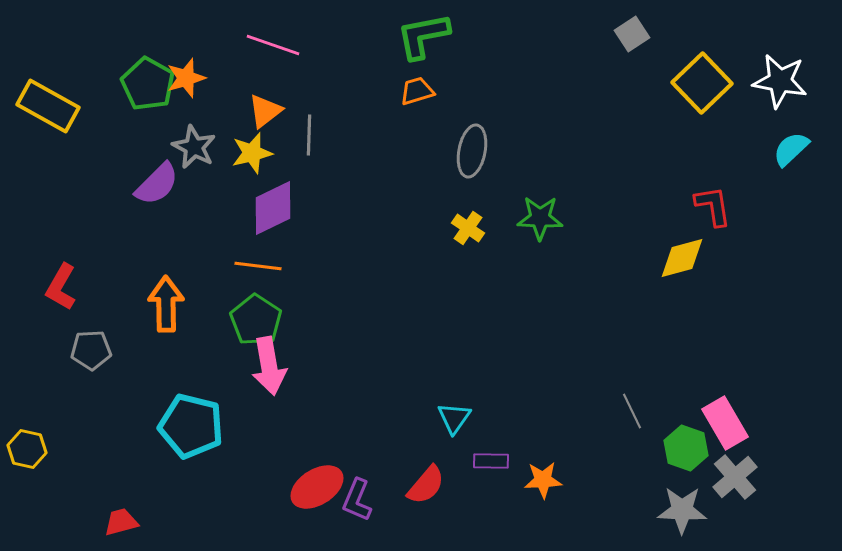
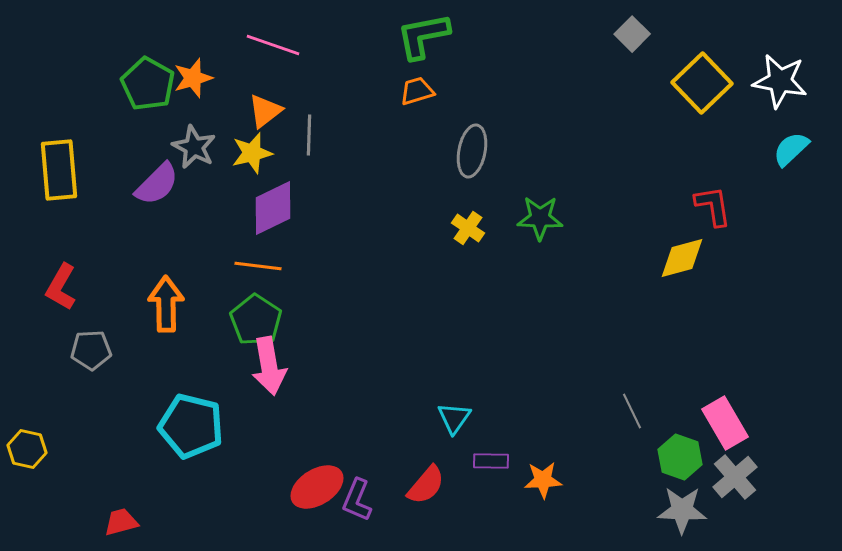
gray square at (632, 34): rotated 12 degrees counterclockwise
orange star at (186, 78): moved 7 px right
yellow rectangle at (48, 106): moved 11 px right, 64 px down; rotated 56 degrees clockwise
green hexagon at (686, 448): moved 6 px left, 9 px down
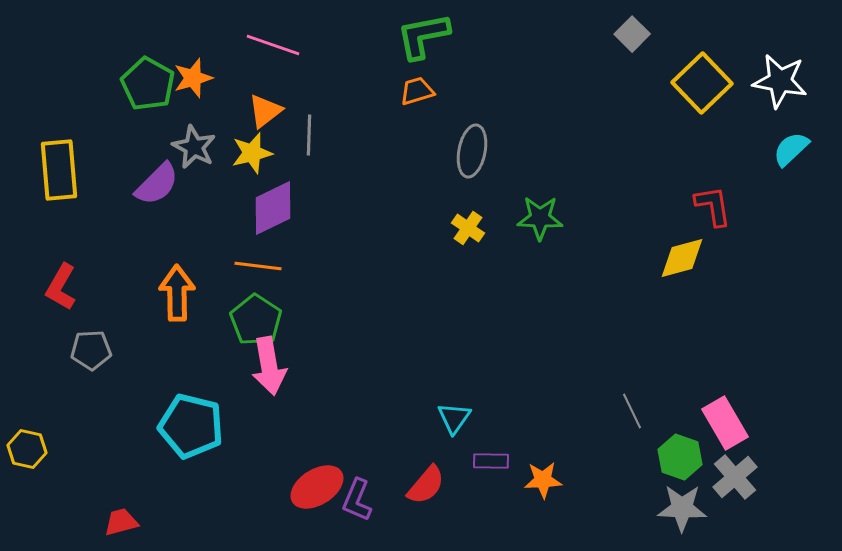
orange arrow at (166, 304): moved 11 px right, 11 px up
gray star at (682, 510): moved 2 px up
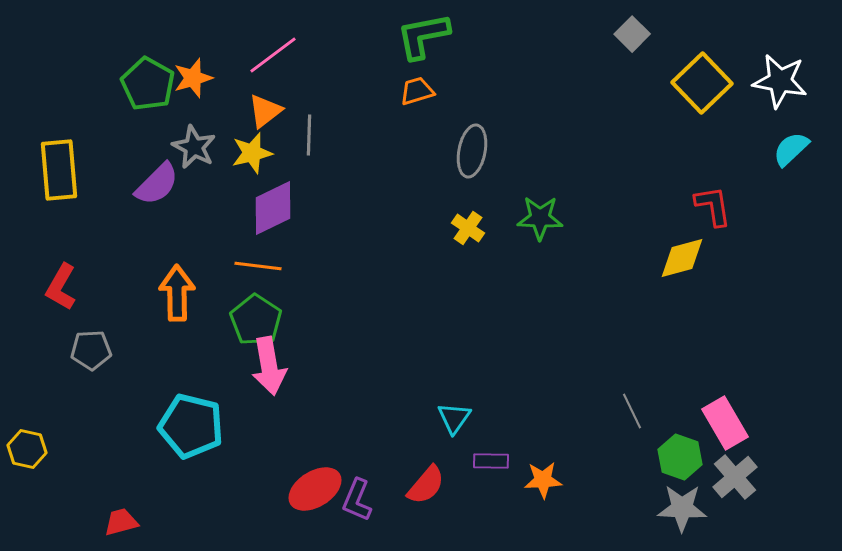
pink line at (273, 45): moved 10 px down; rotated 56 degrees counterclockwise
red ellipse at (317, 487): moved 2 px left, 2 px down
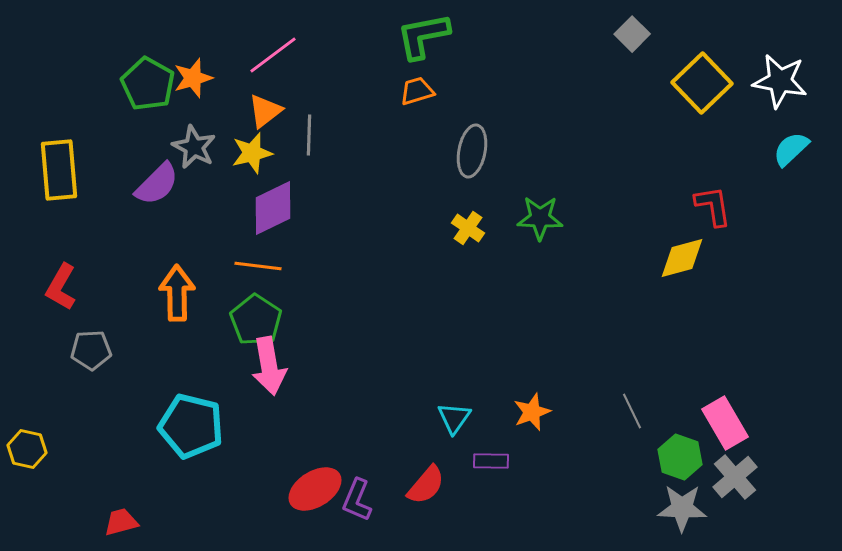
orange star at (543, 480): moved 11 px left, 68 px up; rotated 18 degrees counterclockwise
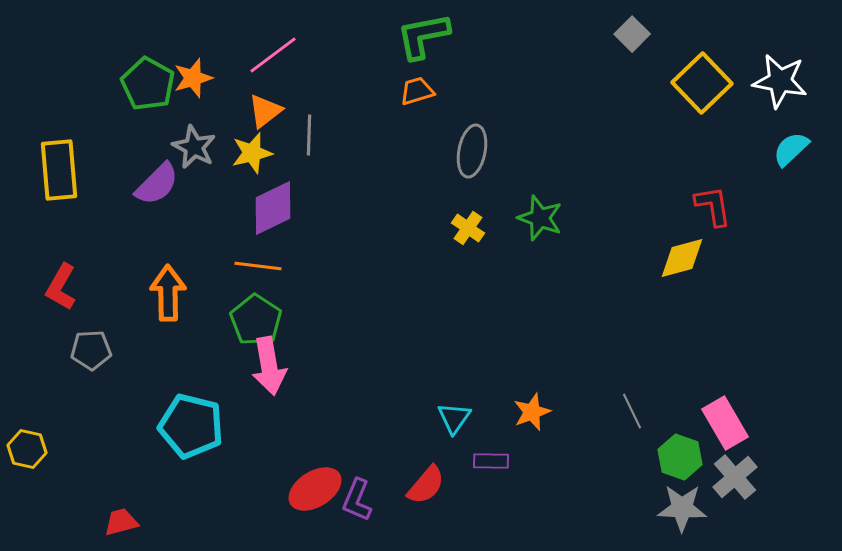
green star at (540, 218): rotated 18 degrees clockwise
orange arrow at (177, 293): moved 9 px left
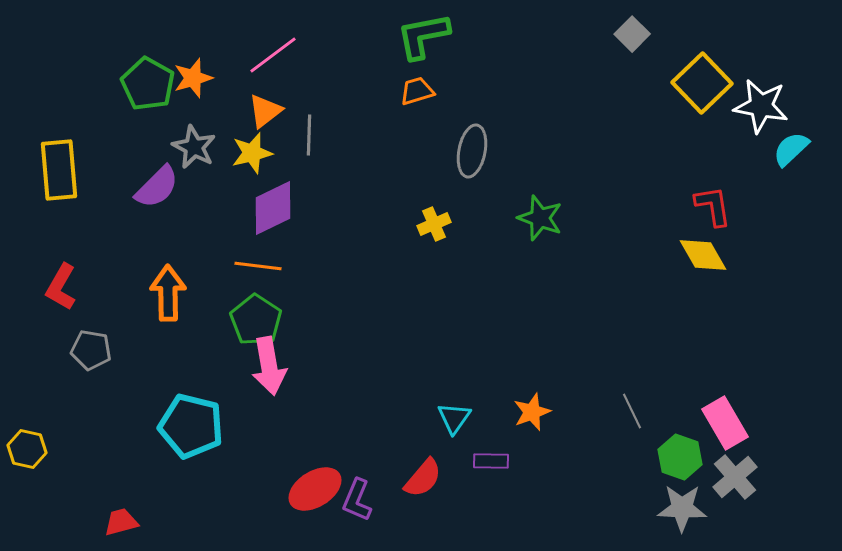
white star at (780, 81): moved 19 px left, 25 px down
purple semicircle at (157, 184): moved 3 px down
yellow cross at (468, 228): moved 34 px left, 4 px up; rotated 32 degrees clockwise
yellow diamond at (682, 258): moved 21 px right, 3 px up; rotated 75 degrees clockwise
gray pentagon at (91, 350): rotated 12 degrees clockwise
red semicircle at (426, 485): moved 3 px left, 7 px up
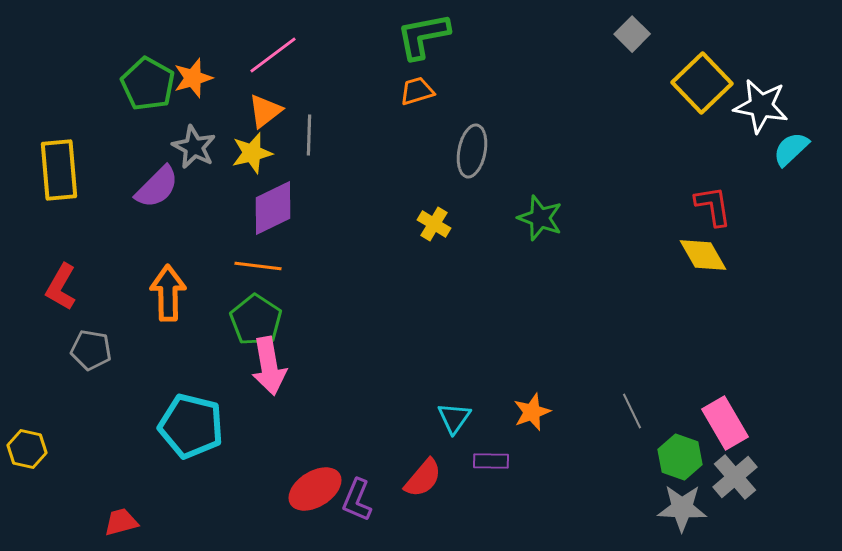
yellow cross at (434, 224): rotated 36 degrees counterclockwise
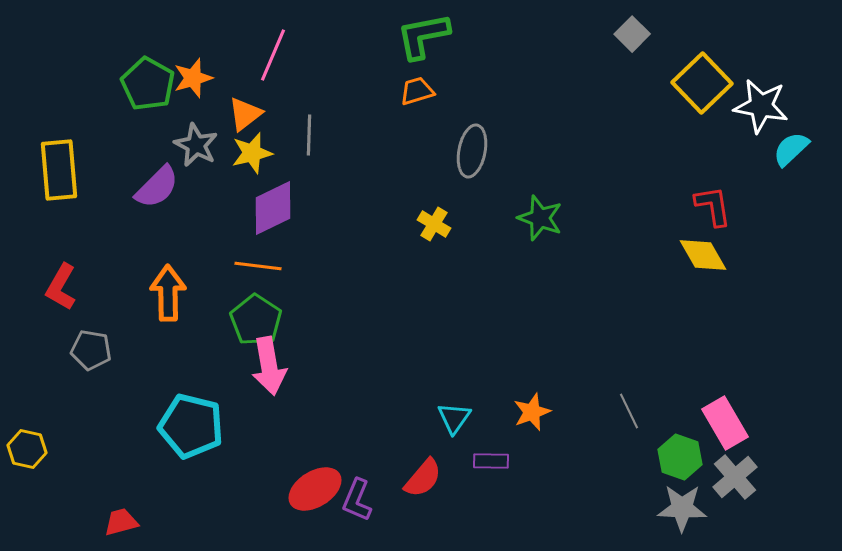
pink line at (273, 55): rotated 30 degrees counterclockwise
orange triangle at (265, 111): moved 20 px left, 3 px down
gray star at (194, 147): moved 2 px right, 2 px up
gray line at (632, 411): moved 3 px left
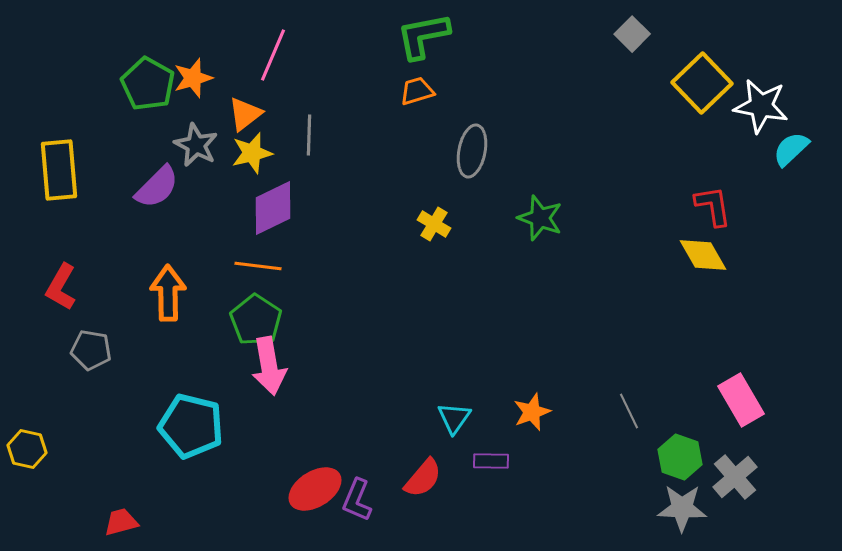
pink rectangle at (725, 423): moved 16 px right, 23 px up
